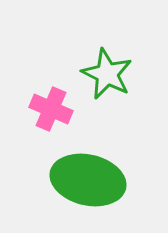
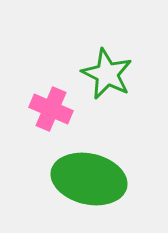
green ellipse: moved 1 px right, 1 px up
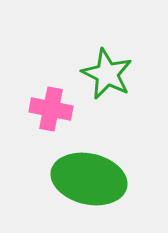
pink cross: rotated 12 degrees counterclockwise
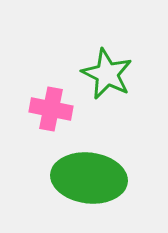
green ellipse: moved 1 px up; rotated 6 degrees counterclockwise
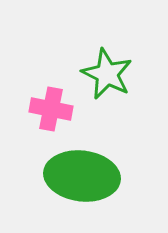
green ellipse: moved 7 px left, 2 px up
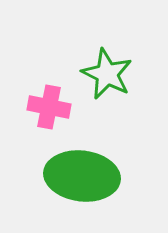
pink cross: moved 2 px left, 2 px up
